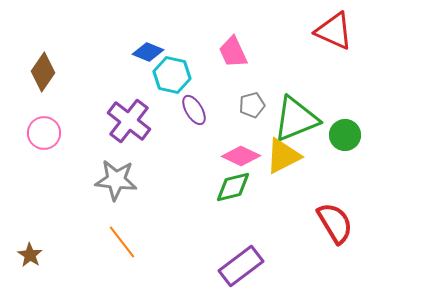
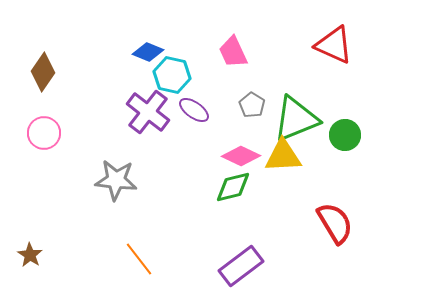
red triangle: moved 14 px down
gray pentagon: rotated 25 degrees counterclockwise
purple ellipse: rotated 24 degrees counterclockwise
purple cross: moved 19 px right, 9 px up
yellow triangle: rotated 24 degrees clockwise
orange line: moved 17 px right, 17 px down
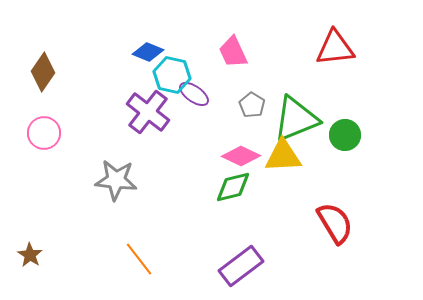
red triangle: moved 1 px right, 3 px down; rotated 30 degrees counterclockwise
purple ellipse: moved 16 px up
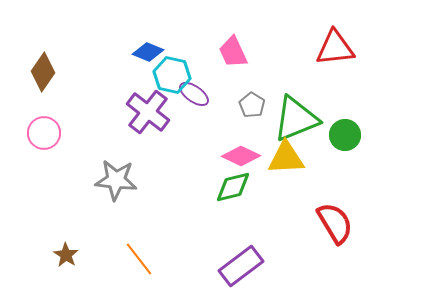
yellow triangle: moved 3 px right, 2 px down
brown star: moved 36 px right
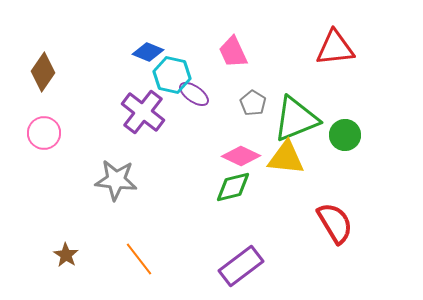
gray pentagon: moved 1 px right, 2 px up
purple cross: moved 5 px left
yellow triangle: rotated 9 degrees clockwise
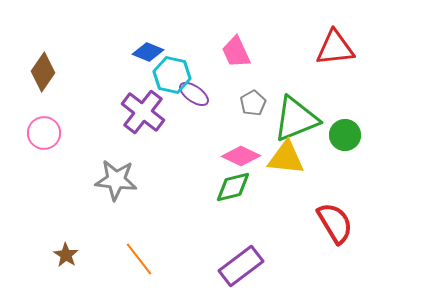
pink trapezoid: moved 3 px right
gray pentagon: rotated 10 degrees clockwise
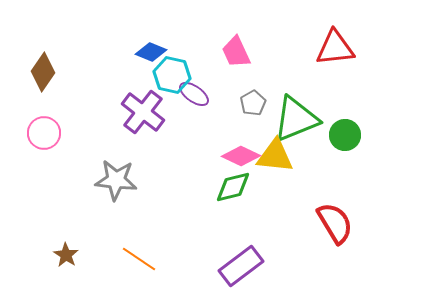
blue diamond: moved 3 px right
yellow triangle: moved 11 px left, 2 px up
orange line: rotated 18 degrees counterclockwise
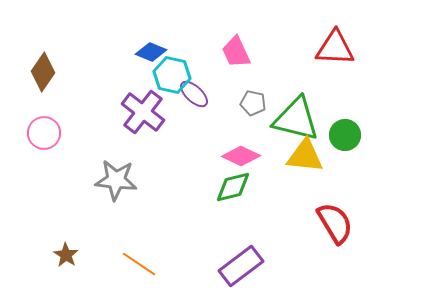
red triangle: rotated 9 degrees clockwise
purple ellipse: rotated 8 degrees clockwise
gray pentagon: rotated 30 degrees counterclockwise
green triangle: rotated 36 degrees clockwise
yellow triangle: moved 30 px right
orange line: moved 5 px down
